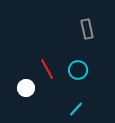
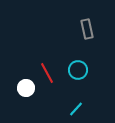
red line: moved 4 px down
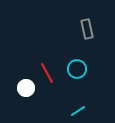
cyan circle: moved 1 px left, 1 px up
cyan line: moved 2 px right, 2 px down; rotated 14 degrees clockwise
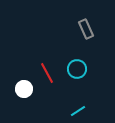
gray rectangle: moved 1 px left; rotated 12 degrees counterclockwise
white circle: moved 2 px left, 1 px down
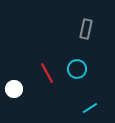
gray rectangle: rotated 36 degrees clockwise
white circle: moved 10 px left
cyan line: moved 12 px right, 3 px up
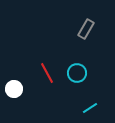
gray rectangle: rotated 18 degrees clockwise
cyan circle: moved 4 px down
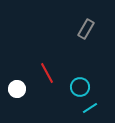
cyan circle: moved 3 px right, 14 px down
white circle: moved 3 px right
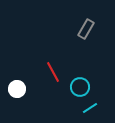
red line: moved 6 px right, 1 px up
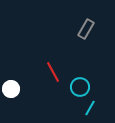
white circle: moved 6 px left
cyan line: rotated 28 degrees counterclockwise
